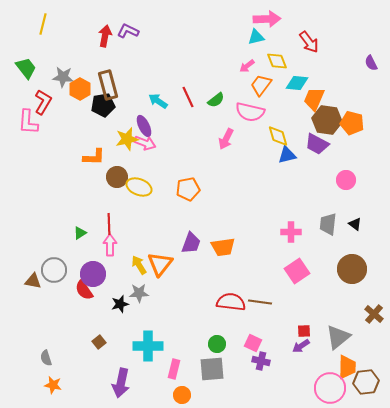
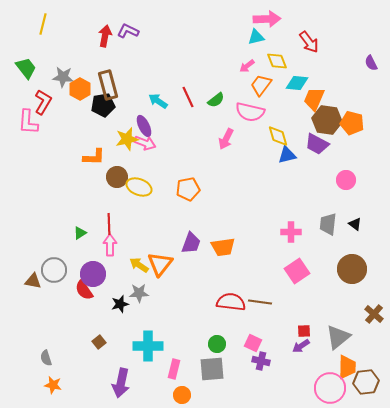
yellow arrow at (139, 265): rotated 24 degrees counterclockwise
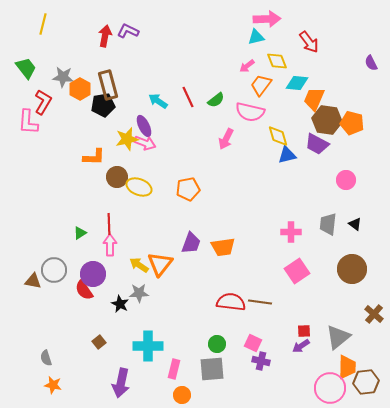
black star at (120, 304): rotated 30 degrees counterclockwise
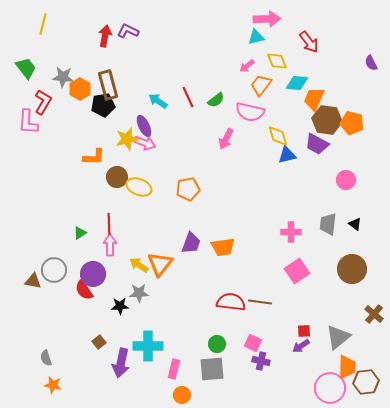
black star at (120, 304): moved 2 px down; rotated 30 degrees counterclockwise
purple arrow at (121, 383): moved 20 px up
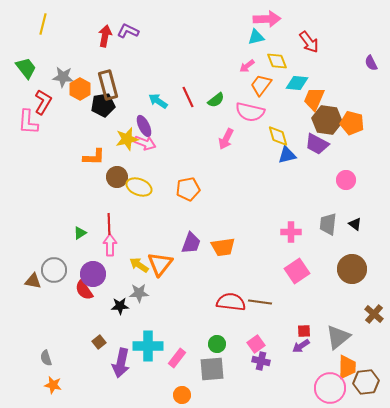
pink square at (253, 343): moved 3 px right, 1 px down; rotated 30 degrees clockwise
pink rectangle at (174, 369): moved 3 px right, 11 px up; rotated 24 degrees clockwise
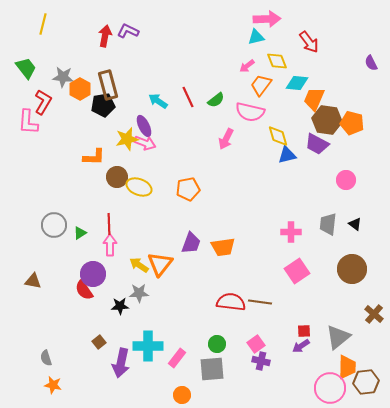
gray circle at (54, 270): moved 45 px up
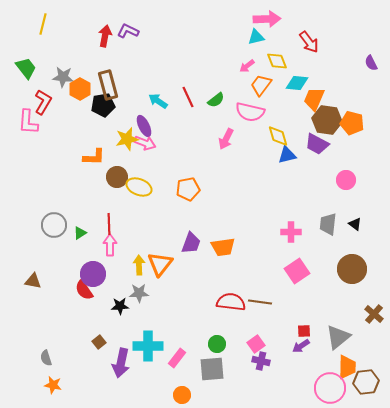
yellow arrow at (139, 265): rotated 54 degrees clockwise
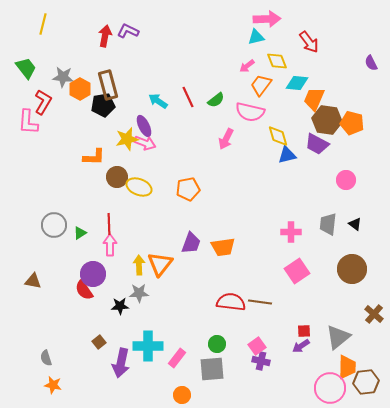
pink square at (256, 344): moved 1 px right, 2 px down
